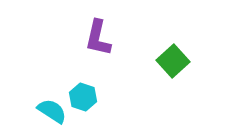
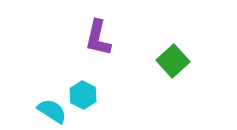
cyan hexagon: moved 2 px up; rotated 8 degrees clockwise
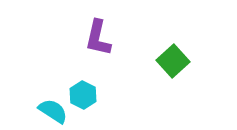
cyan semicircle: moved 1 px right
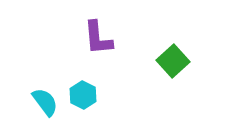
purple L-shape: rotated 18 degrees counterclockwise
cyan semicircle: moved 8 px left, 9 px up; rotated 20 degrees clockwise
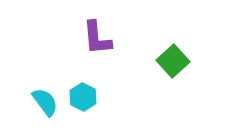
purple L-shape: moved 1 px left
cyan hexagon: moved 2 px down
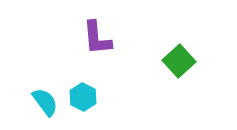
green square: moved 6 px right
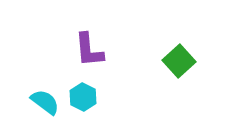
purple L-shape: moved 8 px left, 12 px down
cyan semicircle: rotated 16 degrees counterclockwise
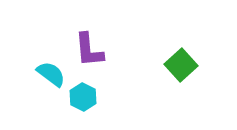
green square: moved 2 px right, 4 px down
cyan semicircle: moved 6 px right, 28 px up
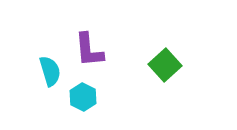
green square: moved 16 px left
cyan semicircle: moved 1 px left, 3 px up; rotated 36 degrees clockwise
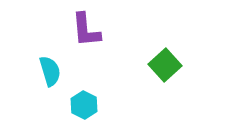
purple L-shape: moved 3 px left, 20 px up
cyan hexagon: moved 1 px right, 8 px down
